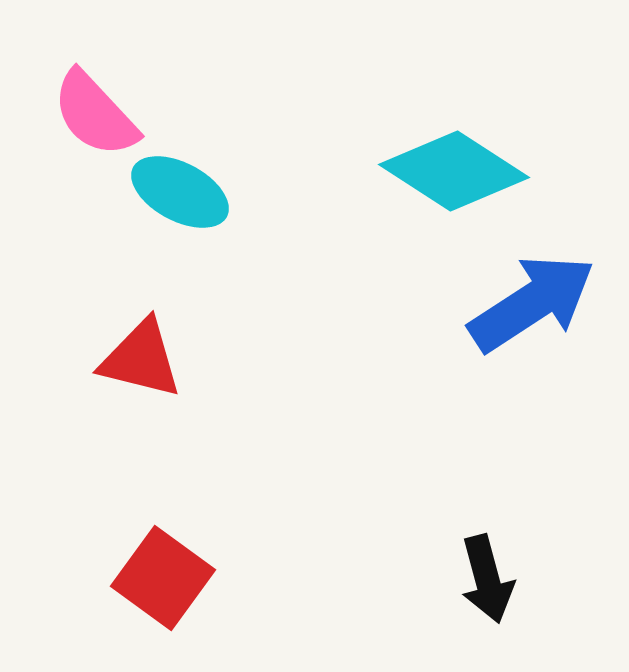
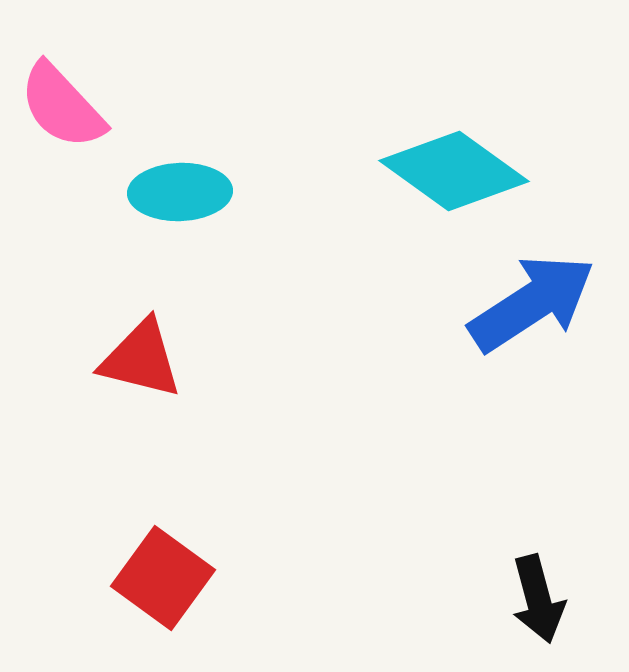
pink semicircle: moved 33 px left, 8 px up
cyan diamond: rotated 3 degrees clockwise
cyan ellipse: rotated 30 degrees counterclockwise
black arrow: moved 51 px right, 20 px down
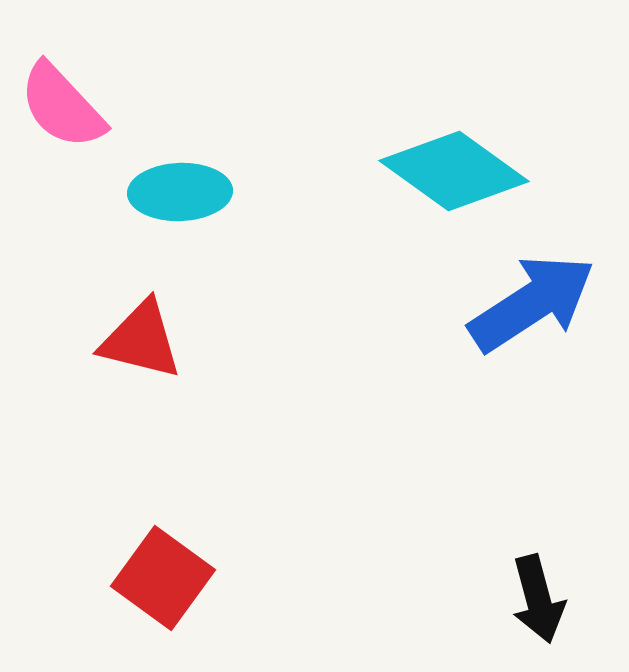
red triangle: moved 19 px up
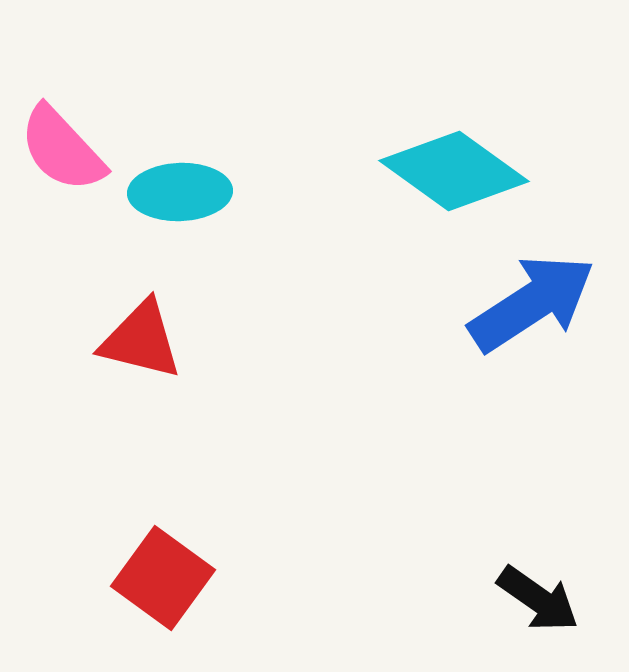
pink semicircle: moved 43 px down
black arrow: rotated 40 degrees counterclockwise
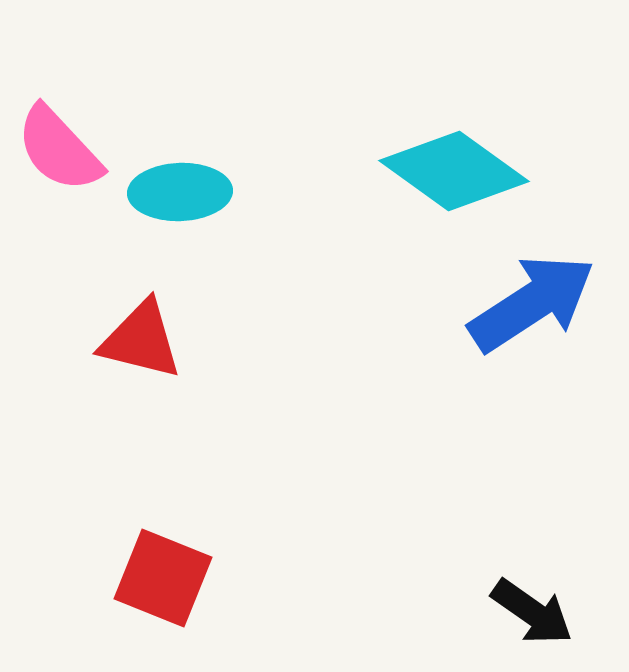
pink semicircle: moved 3 px left
red square: rotated 14 degrees counterclockwise
black arrow: moved 6 px left, 13 px down
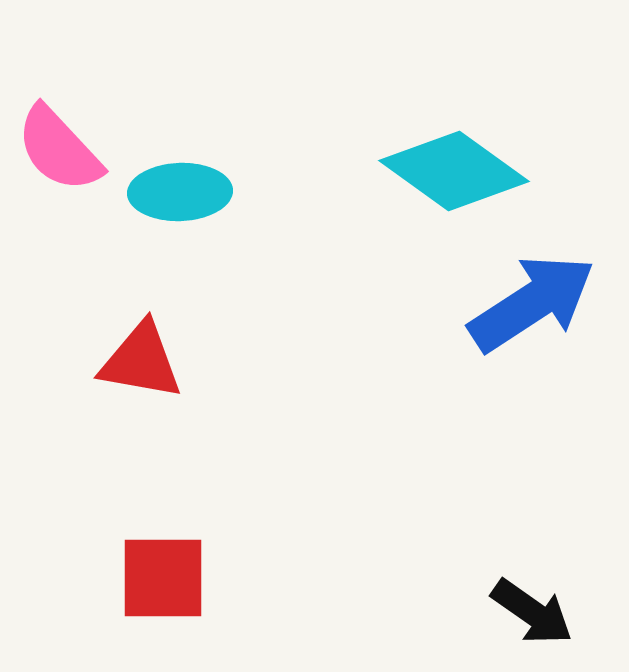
red triangle: moved 21 px down; rotated 4 degrees counterclockwise
red square: rotated 22 degrees counterclockwise
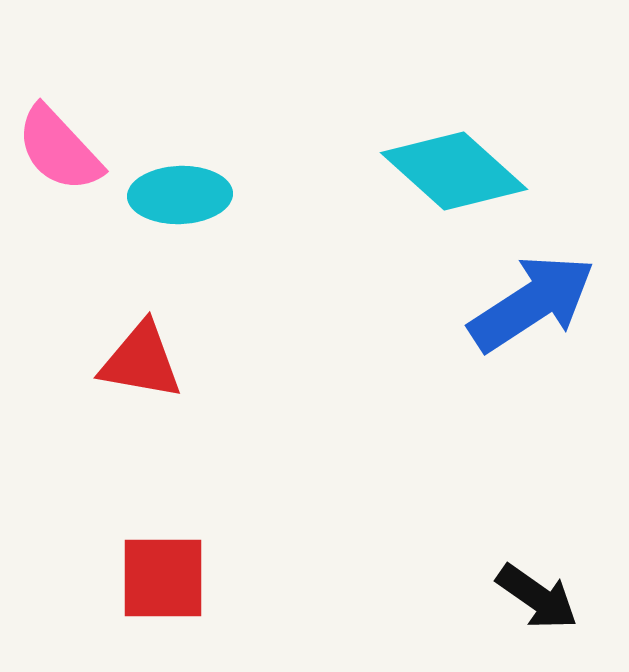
cyan diamond: rotated 6 degrees clockwise
cyan ellipse: moved 3 px down
black arrow: moved 5 px right, 15 px up
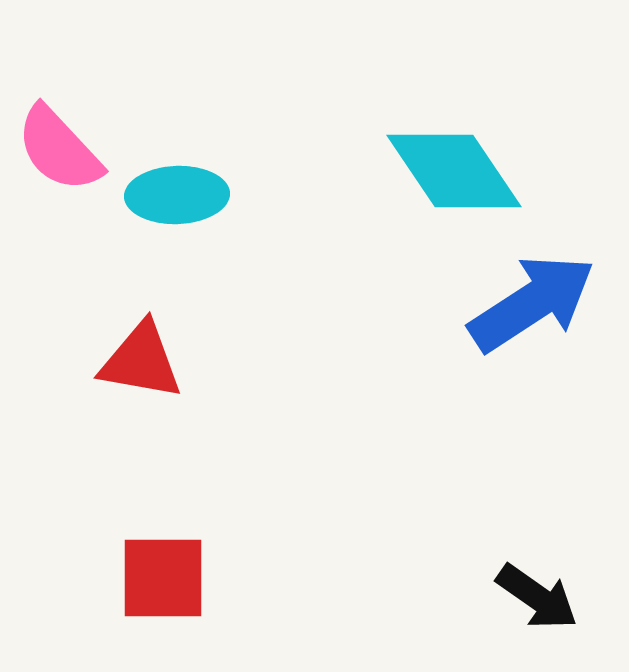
cyan diamond: rotated 14 degrees clockwise
cyan ellipse: moved 3 px left
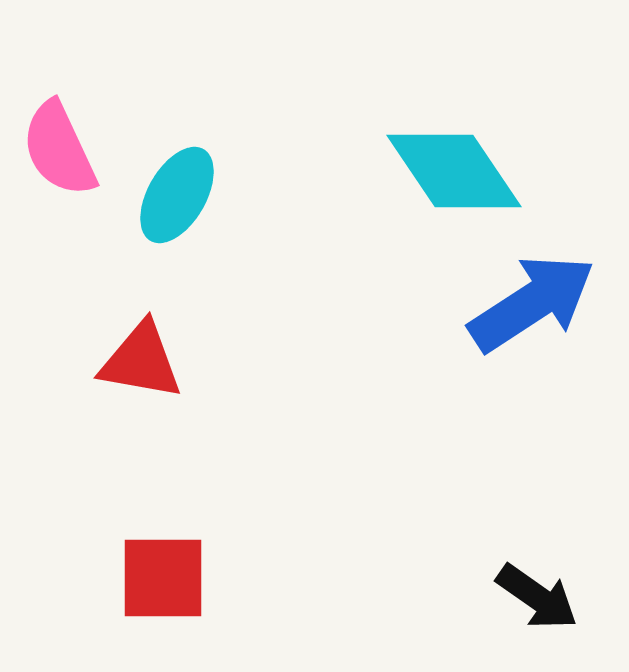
pink semicircle: rotated 18 degrees clockwise
cyan ellipse: rotated 58 degrees counterclockwise
